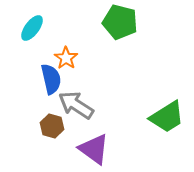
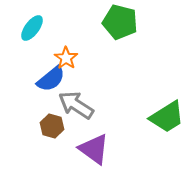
blue semicircle: rotated 64 degrees clockwise
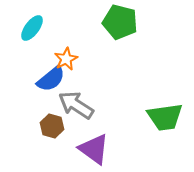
orange star: moved 1 px down; rotated 10 degrees clockwise
green trapezoid: moved 2 px left; rotated 24 degrees clockwise
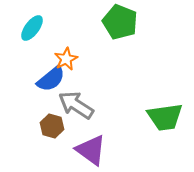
green pentagon: rotated 8 degrees clockwise
purple triangle: moved 3 px left, 1 px down
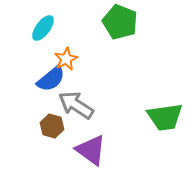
cyan ellipse: moved 11 px right
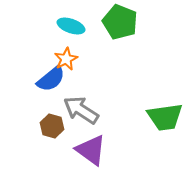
cyan ellipse: moved 28 px right, 2 px up; rotated 72 degrees clockwise
gray arrow: moved 5 px right, 5 px down
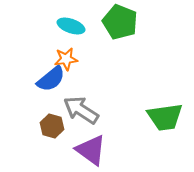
orange star: rotated 20 degrees clockwise
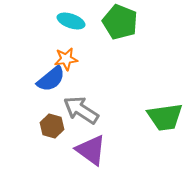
cyan ellipse: moved 5 px up
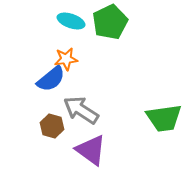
green pentagon: moved 10 px left; rotated 24 degrees clockwise
green trapezoid: moved 1 px left, 1 px down
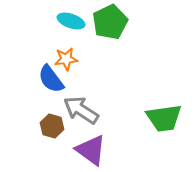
blue semicircle: rotated 92 degrees clockwise
